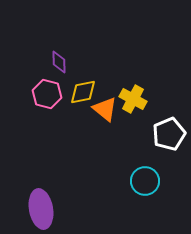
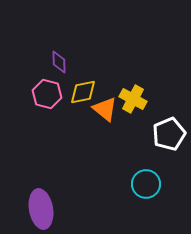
cyan circle: moved 1 px right, 3 px down
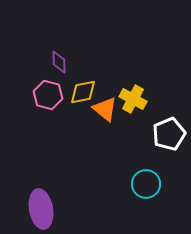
pink hexagon: moved 1 px right, 1 px down
